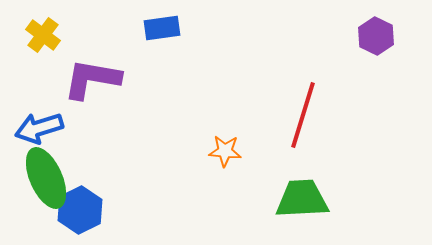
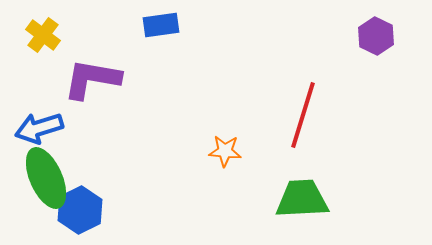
blue rectangle: moved 1 px left, 3 px up
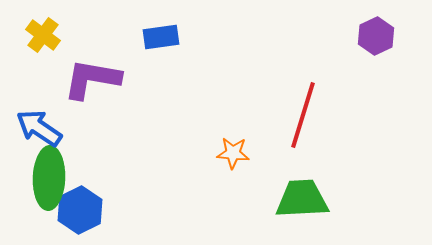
blue rectangle: moved 12 px down
purple hexagon: rotated 9 degrees clockwise
blue arrow: rotated 51 degrees clockwise
orange star: moved 8 px right, 2 px down
green ellipse: moved 3 px right; rotated 26 degrees clockwise
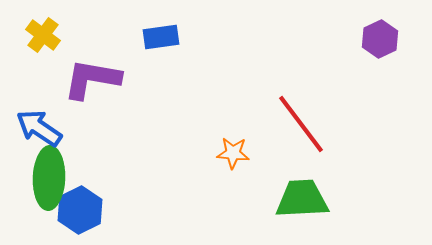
purple hexagon: moved 4 px right, 3 px down
red line: moved 2 px left, 9 px down; rotated 54 degrees counterclockwise
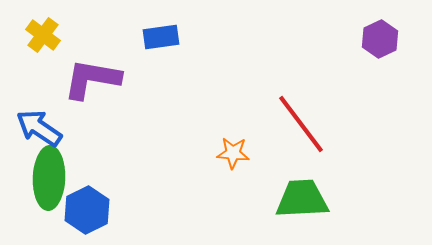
blue hexagon: moved 7 px right
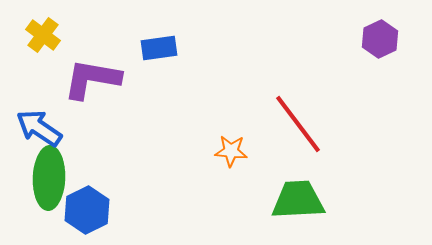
blue rectangle: moved 2 px left, 11 px down
red line: moved 3 px left
orange star: moved 2 px left, 2 px up
green trapezoid: moved 4 px left, 1 px down
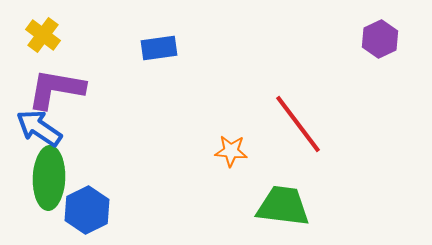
purple L-shape: moved 36 px left, 10 px down
green trapezoid: moved 15 px left, 6 px down; rotated 10 degrees clockwise
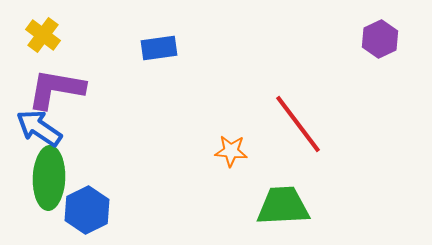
green trapezoid: rotated 10 degrees counterclockwise
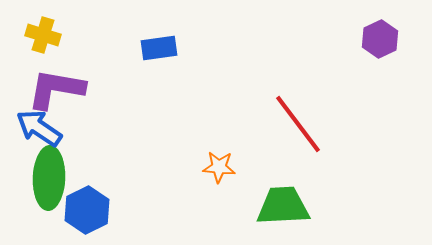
yellow cross: rotated 20 degrees counterclockwise
orange star: moved 12 px left, 16 px down
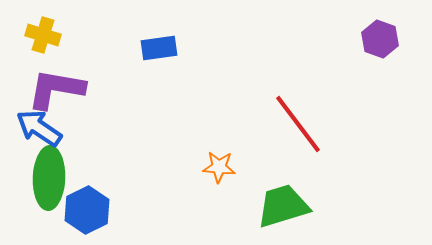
purple hexagon: rotated 15 degrees counterclockwise
green trapezoid: rotated 14 degrees counterclockwise
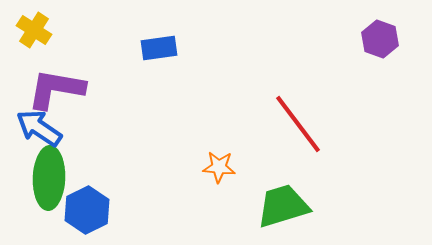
yellow cross: moved 9 px left, 5 px up; rotated 16 degrees clockwise
